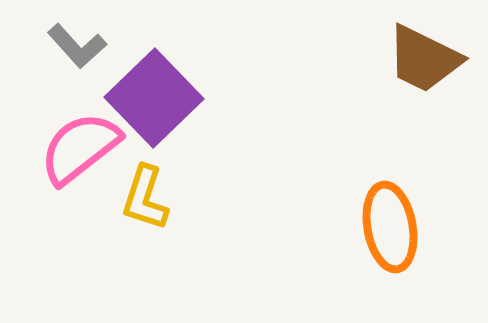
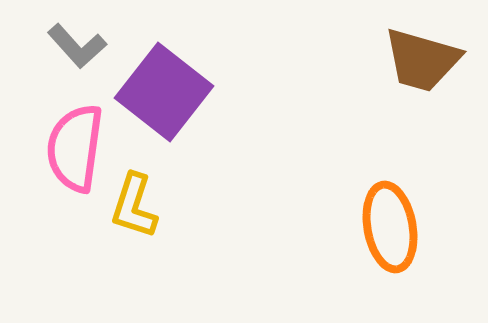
brown trapezoid: moved 2 px left, 1 px down; rotated 10 degrees counterclockwise
purple square: moved 10 px right, 6 px up; rotated 8 degrees counterclockwise
pink semicircle: moved 5 px left; rotated 44 degrees counterclockwise
yellow L-shape: moved 11 px left, 8 px down
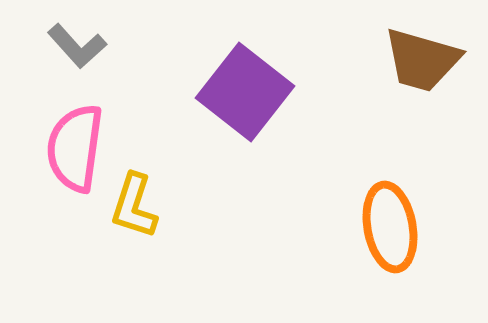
purple square: moved 81 px right
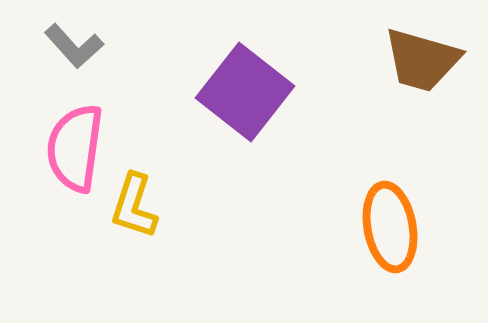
gray L-shape: moved 3 px left
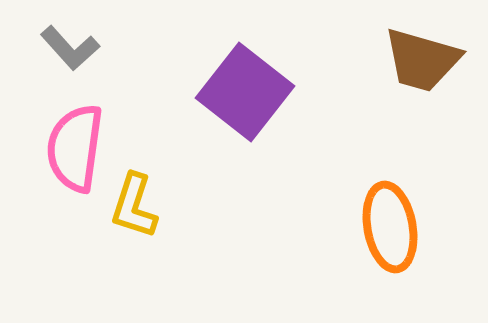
gray L-shape: moved 4 px left, 2 px down
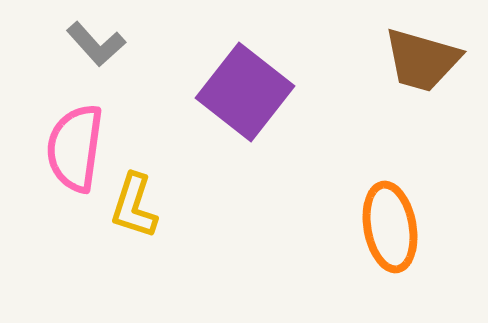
gray L-shape: moved 26 px right, 4 px up
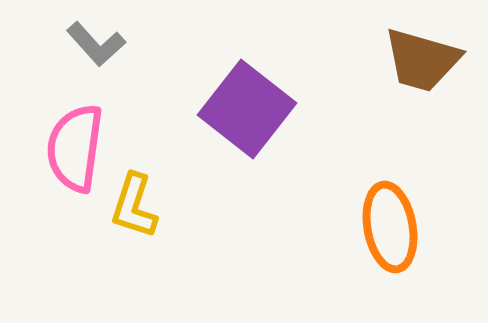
purple square: moved 2 px right, 17 px down
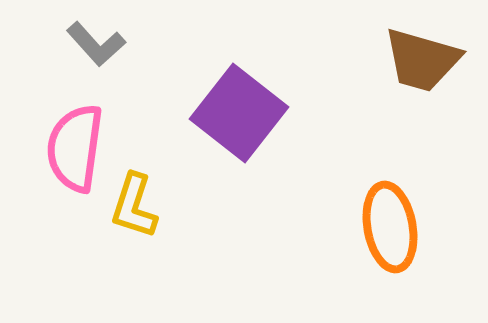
purple square: moved 8 px left, 4 px down
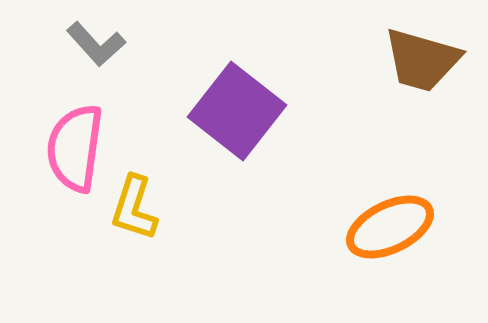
purple square: moved 2 px left, 2 px up
yellow L-shape: moved 2 px down
orange ellipse: rotated 74 degrees clockwise
